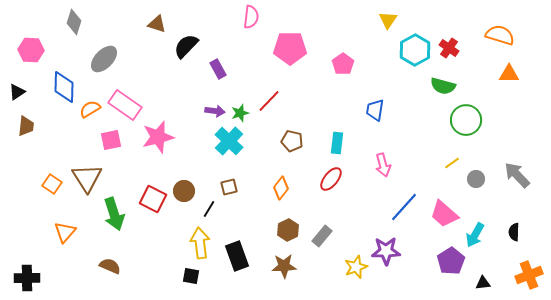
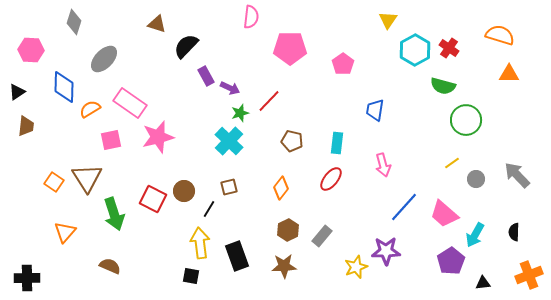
purple rectangle at (218, 69): moved 12 px left, 7 px down
pink rectangle at (125, 105): moved 5 px right, 2 px up
purple arrow at (215, 111): moved 15 px right, 23 px up; rotated 18 degrees clockwise
orange square at (52, 184): moved 2 px right, 2 px up
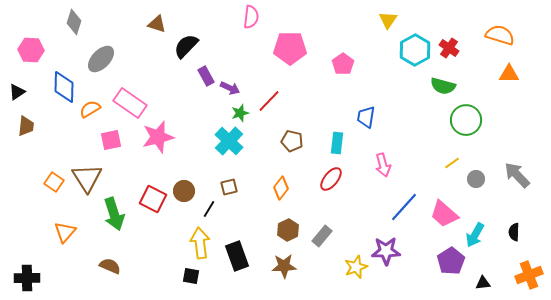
gray ellipse at (104, 59): moved 3 px left
blue trapezoid at (375, 110): moved 9 px left, 7 px down
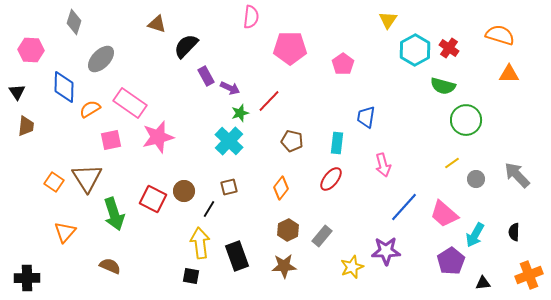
black triangle at (17, 92): rotated 30 degrees counterclockwise
yellow star at (356, 267): moved 4 px left
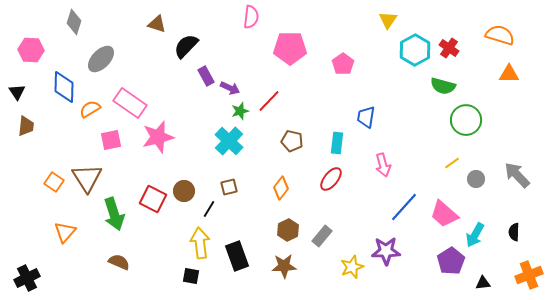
green star at (240, 113): moved 2 px up
brown semicircle at (110, 266): moved 9 px right, 4 px up
black cross at (27, 278): rotated 25 degrees counterclockwise
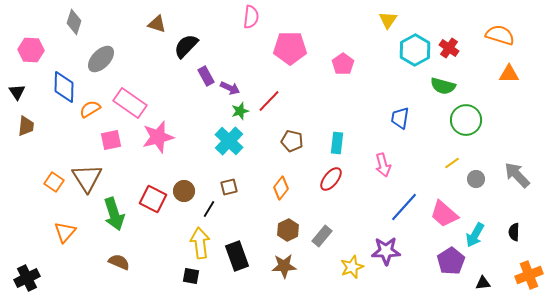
blue trapezoid at (366, 117): moved 34 px right, 1 px down
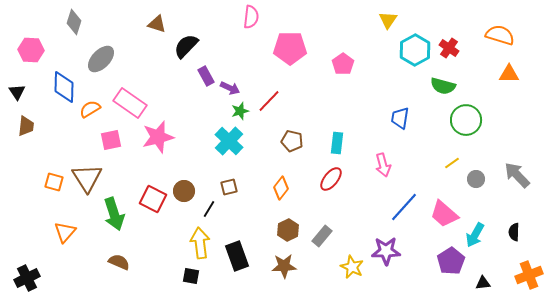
orange square at (54, 182): rotated 18 degrees counterclockwise
yellow star at (352, 267): rotated 25 degrees counterclockwise
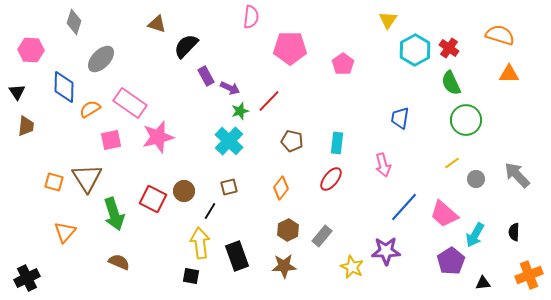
green semicircle at (443, 86): moved 8 px right, 3 px up; rotated 50 degrees clockwise
black line at (209, 209): moved 1 px right, 2 px down
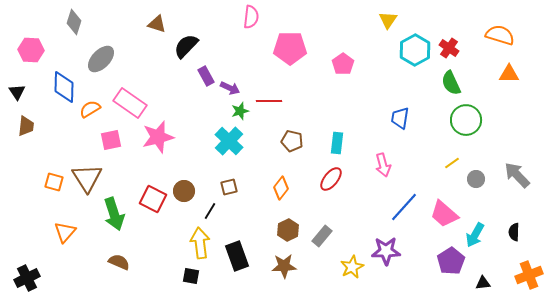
red line at (269, 101): rotated 45 degrees clockwise
yellow star at (352, 267): rotated 20 degrees clockwise
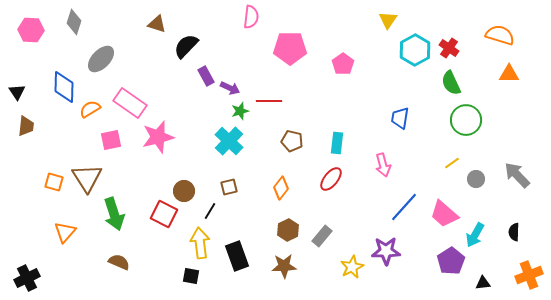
pink hexagon at (31, 50): moved 20 px up
red square at (153, 199): moved 11 px right, 15 px down
